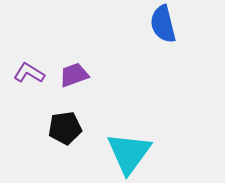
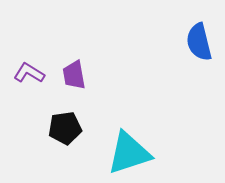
blue semicircle: moved 36 px right, 18 px down
purple trapezoid: rotated 80 degrees counterclockwise
cyan triangle: rotated 36 degrees clockwise
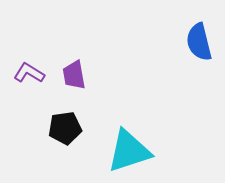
cyan triangle: moved 2 px up
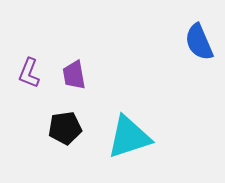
blue semicircle: rotated 9 degrees counterclockwise
purple L-shape: rotated 100 degrees counterclockwise
cyan triangle: moved 14 px up
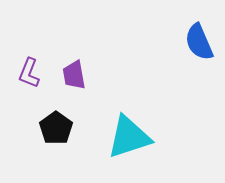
black pentagon: moved 9 px left; rotated 28 degrees counterclockwise
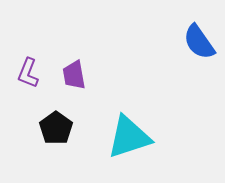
blue semicircle: rotated 12 degrees counterclockwise
purple L-shape: moved 1 px left
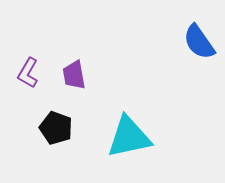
purple L-shape: rotated 8 degrees clockwise
black pentagon: rotated 16 degrees counterclockwise
cyan triangle: rotated 6 degrees clockwise
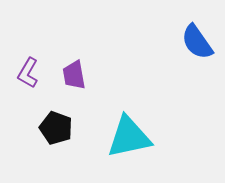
blue semicircle: moved 2 px left
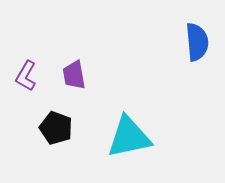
blue semicircle: rotated 150 degrees counterclockwise
purple L-shape: moved 2 px left, 3 px down
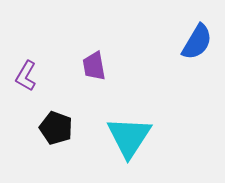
blue semicircle: rotated 36 degrees clockwise
purple trapezoid: moved 20 px right, 9 px up
cyan triangle: rotated 45 degrees counterclockwise
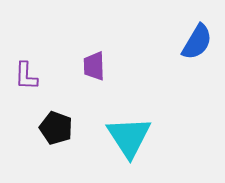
purple trapezoid: rotated 8 degrees clockwise
purple L-shape: rotated 28 degrees counterclockwise
cyan triangle: rotated 6 degrees counterclockwise
